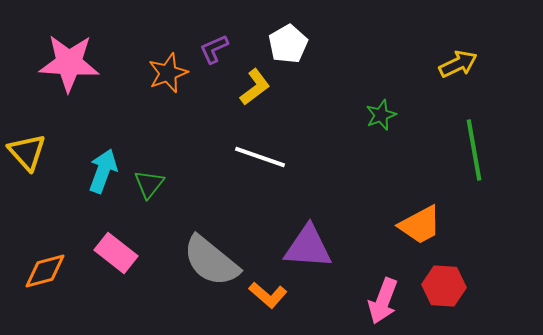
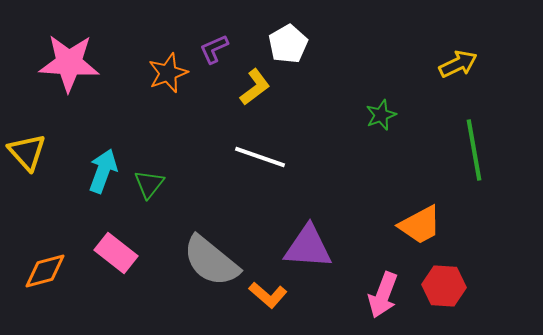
pink arrow: moved 6 px up
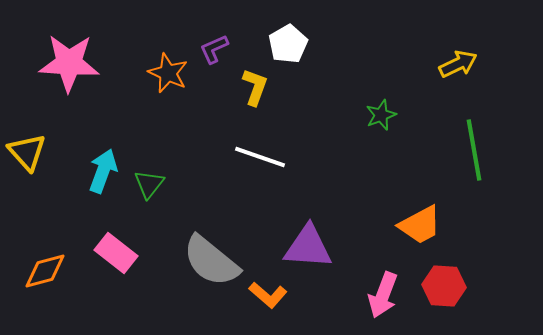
orange star: rotated 27 degrees counterclockwise
yellow L-shape: rotated 33 degrees counterclockwise
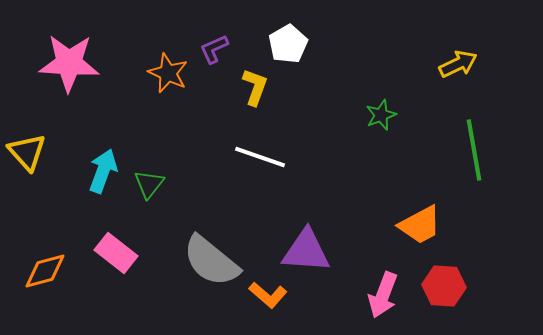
purple triangle: moved 2 px left, 4 px down
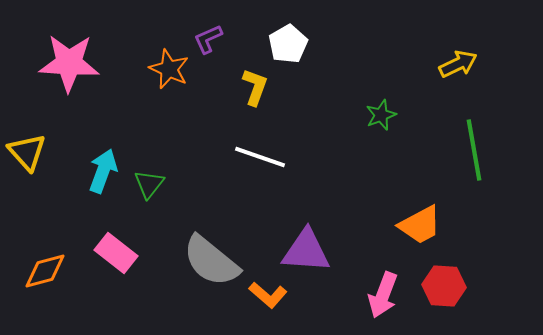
purple L-shape: moved 6 px left, 10 px up
orange star: moved 1 px right, 4 px up
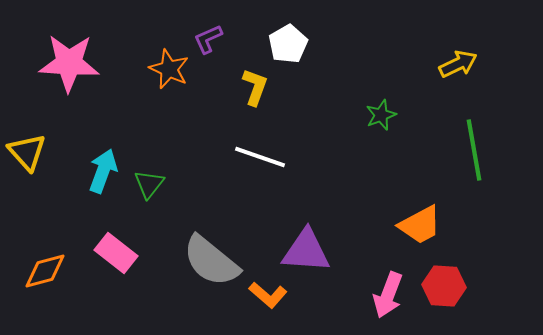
pink arrow: moved 5 px right
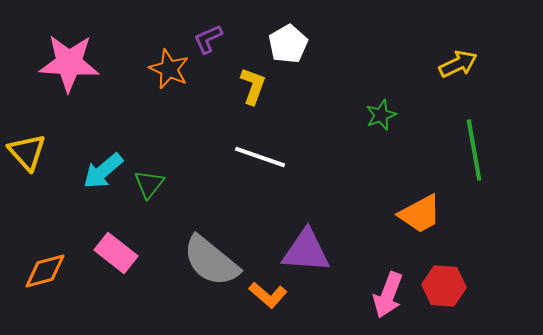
yellow L-shape: moved 2 px left, 1 px up
cyan arrow: rotated 150 degrees counterclockwise
orange trapezoid: moved 11 px up
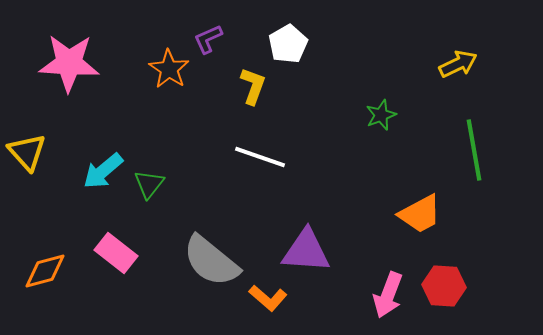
orange star: rotated 9 degrees clockwise
orange L-shape: moved 3 px down
